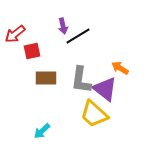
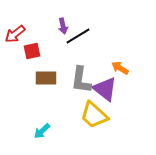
yellow trapezoid: moved 1 px down
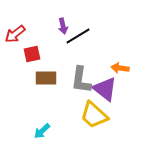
red square: moved 3 px down
orange arrow: rotated 24 degrees counterclockwise
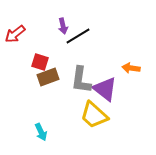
red square: moved 8 px right, 8 px down; rotated 30 degrees clockwise
orange arrow: moved 11 px right
brown rectangle: moved 2 px right, 1 px up; rotated 20 degrees counterclockwise
cyan arrow: moved 1 px left, 1 px down; rotated 72 degrees counterclockwise
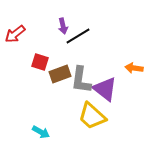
orange arrow: moved 3 px right
brown rectangle: moved 12 px right, 3 px up
yellow trapezoid: moved 2 px left, 1 px down
cyan arrow: rotated 36 degrees counterclockwise
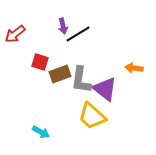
black line: moved 2 px up
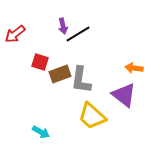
purple triangle: moved 19 px right, 6 px down
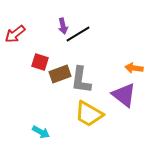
yellow trapezoid: moved 3 px left, 2 px up; rotated 12 degrees counterclockwise
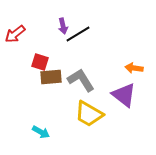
brown rectangle: moved 9 px left, 3 px down; rotated 15 degrees clockwise
gray L-shape: rotated 140 degrees clockwise
